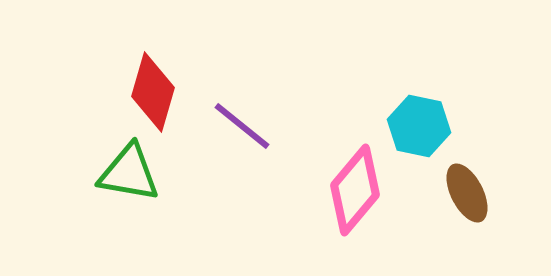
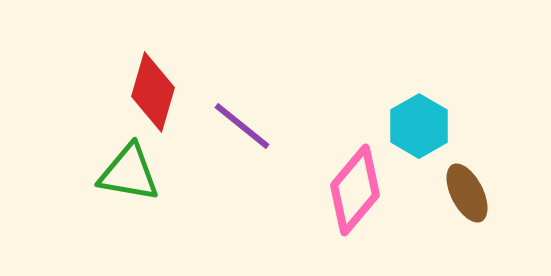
cyan hexagon: rotated 18 degrees clockwise
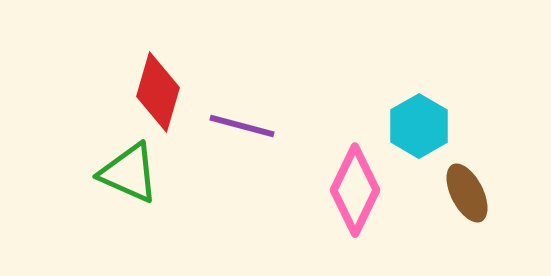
red diamond: moved 5 px right
purple line: rotated 24 degrees counterclockwise
green triangle: rotated 14 degrees clockwise
pink diamond: rotated 14 degrees counterclockwise
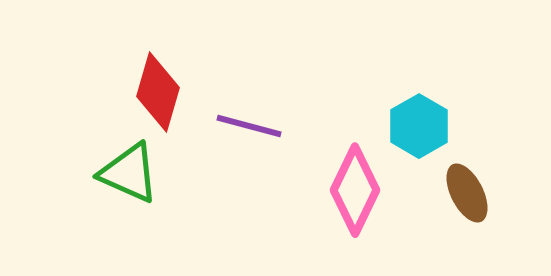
purple line: moved 7 px right
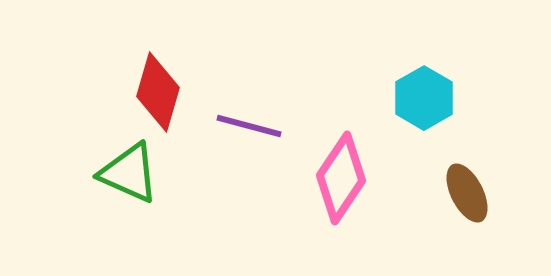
cyan hexagon: moved 5 px right, 28 px up
pink diamond: moved 14 px left, 12 px up; rotated 8 degrees clockwise
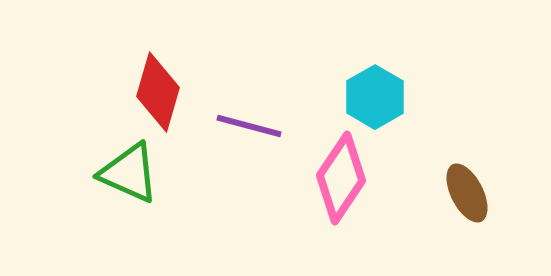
cyan hexagon: moved 49 px left, 1 px up
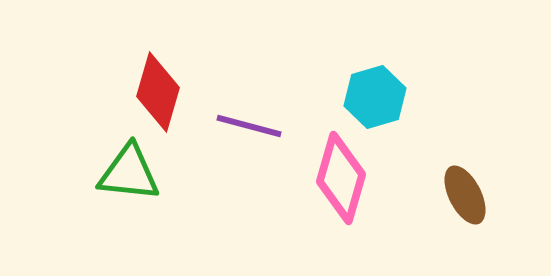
cyan hexagon: rotated 14 degrees clockwise
green triangle: rotated 18 degrees counterclockwise
pink diamond: rotated 18 degrees counterclockwise
brown ellipse: moved 2 px left, 2 px down
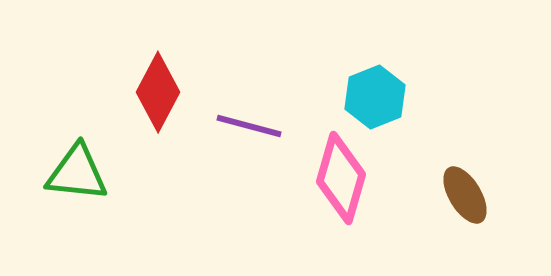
red diamond: rotated 12 degrees clockwise
cyan hexagon: rotated 6 degrees counterclockwise
green triangle: moved 52 px left
brown ellipse: rotated 4 degrees counterclockwise
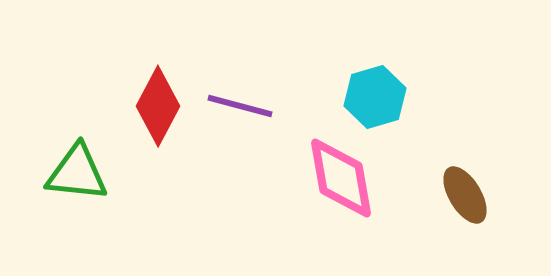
red diamond: moved 14 px down
cyan hexagon: rotated 6 degrees clockwise
purple line: moved 9 px left, 20 px up
pink diamond: rotated 26 degrees counterclockwise
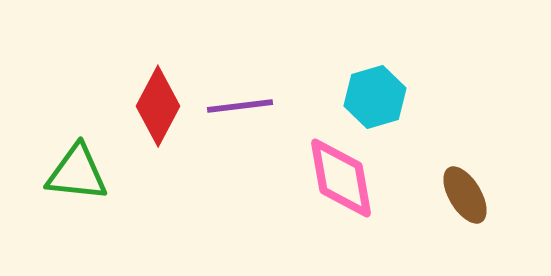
purple line: rotated 22 degrees counterclockwise
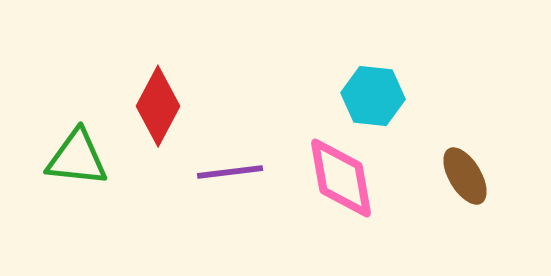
cyan hexagon: moved 2 px left, 1 px up; rotated 22 degrees clockwise
purple line: moved 10 px left, 66 px down
green triangle: moved 15 px up
brown ellipse: moved 19 px up
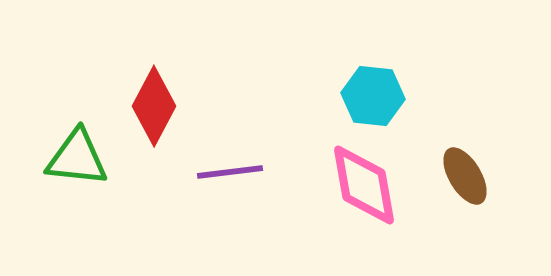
red diamond: moved 4 px left
pink diamond: moved 23 px right, 7 px down
